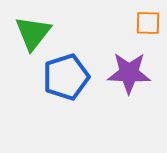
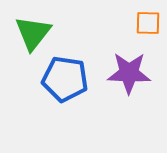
blue pentagon: moved 1 px left, 2 px down; rotated 27 degrees clockwise
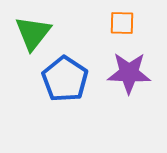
orange square: moved 26 px left
blue pentagon: rotated 24 degrees clockwise
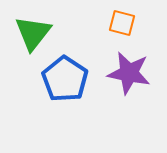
orange square: rotated 12 degrees clockwise
purple star: rotated 9 degrees clockwise
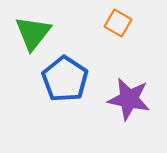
orange square: moved 4 px left; rotated 16 degrees clockwise
purple star: moved 26 px down
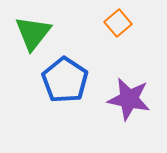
orange square: rotated 20 degrees clockwise
blue pentagon: moved 1 px down
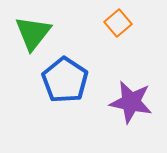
purple star: moved 2 px right, 3 px down
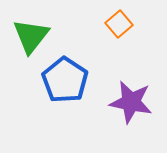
orange square: moved 1 px right, 1 px down
green triangle: moved 2 px left, 3 px down
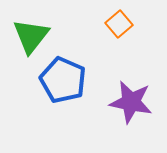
blue pentagon: moved 2 px left; rotated 9 degrees counterclockwise
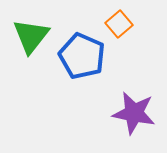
blue pentagon: moved 19 px right, 24 px up
purple star: moved 3 px right, 11 px down
